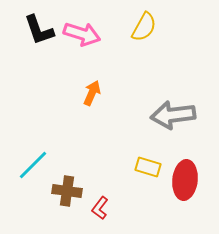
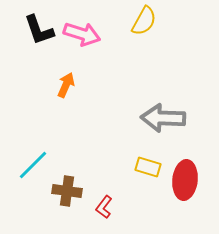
yellow semicircle: moved 6 px up
orange arrow: moved 26 px left, 8 px up
gray arrow: moved 10 px left, 3 px down; rotated 9 degrees clockwise
red L-shape: moved 4 px right, 1 px up
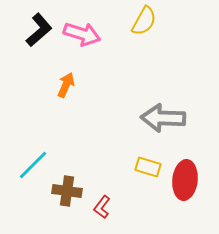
black L-shape: rotated 112 degrees counterclockwise
red L-shape: moved 2 px left
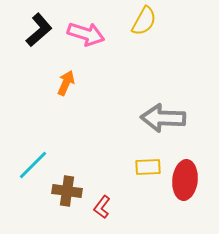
pink arrow: moved 4 px right
orange arrow: moved 2 px up
yellow rectangle: rotated 20 degrees counterclockwise
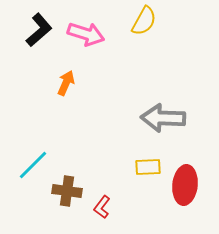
red ellipse: moved 5 px down
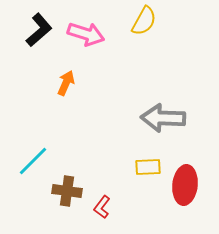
cyan line: moved 4 px up
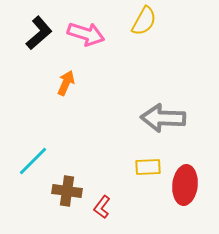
black L-shape: moved 3 px down
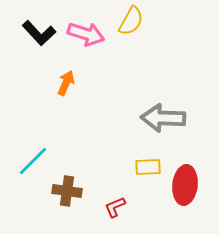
yellow semicircle: moved 13 px left
black L-shape: rotated 88 degrees clockwise
red L-shape: moved 13 px right; rotated 30 degrees clockwise
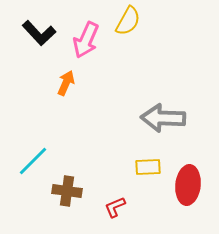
yellow semicircle: moved 3 px left
pink arrow: moved 6 px down; rotated 96 degrees clockwise
red ellipse: moved 3 px right
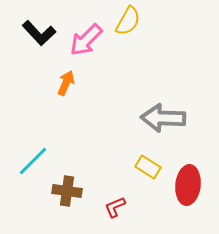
pink arrow: rotated 21 degrees clockwise
yellow rectangle: rotated 35 degrees clockwise
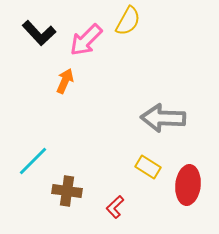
orange arrow: moved 1 px left, 2 px up
red L-shape: rotated 20 degrees counterclockwise
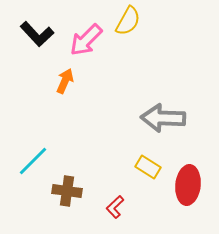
black L-shape: moved 2 px left, 1 px down
